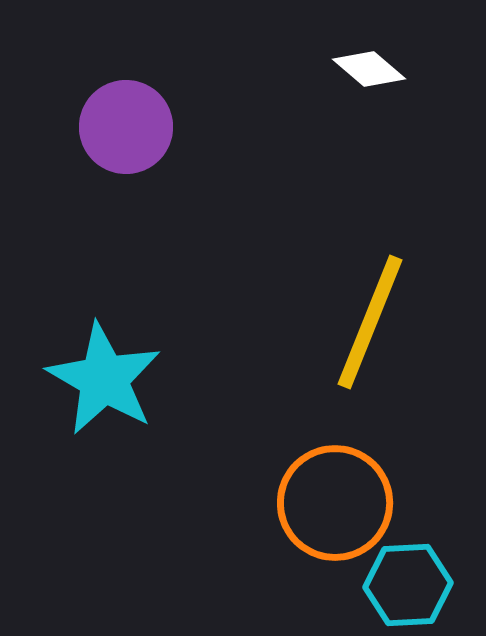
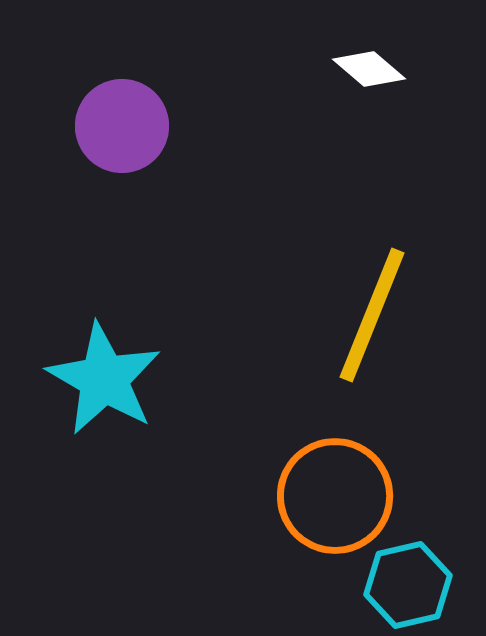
purple circle: moved 4 px left, 1 px up
yellow line: moved 2 px right, 7 px up
orange circle: moved 7 px up
cyan hexagon: rotated 10 degrees counterclockwise
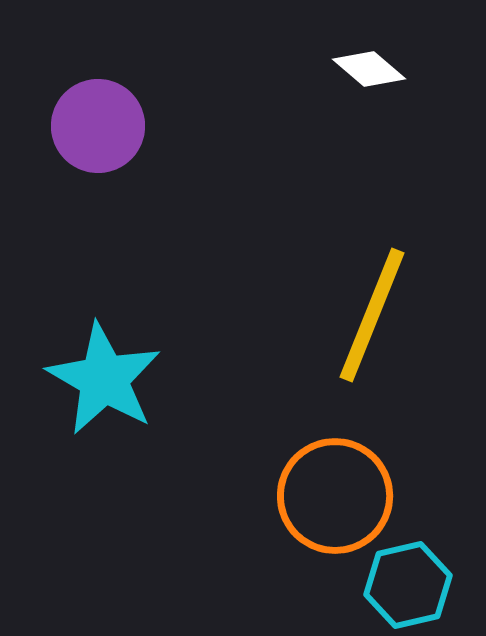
purple circle: moved 24 px left
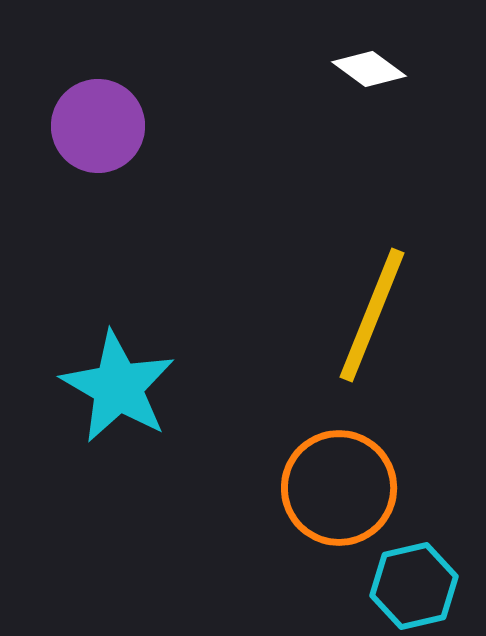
white diamond: rotated 4 degrees counterclockwise
cyan star: moved 14 px right, 8 px down
orange circle: moved 4 px right, 8 px up
cyan hexagon: moved 6 px right, 1 px down
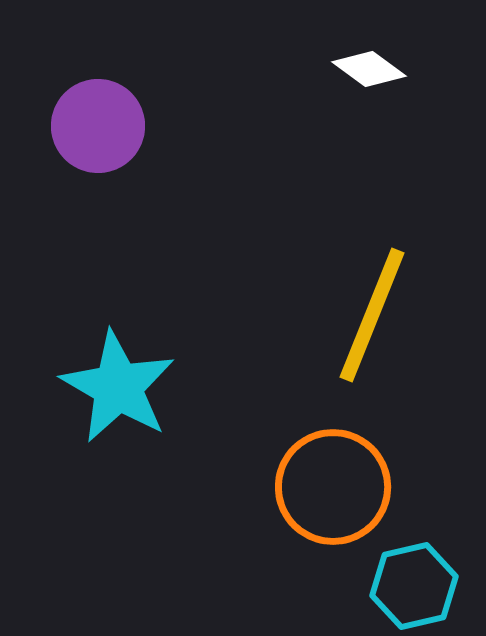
orange circle: moved 6 px left, 1 px up
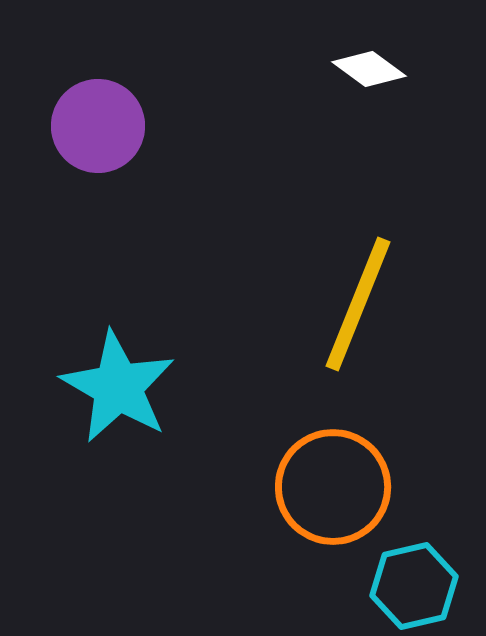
yellow line: moved 14 px left, 11 px up
